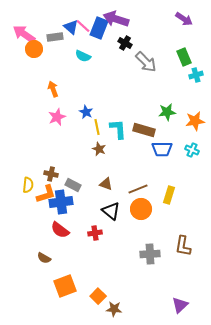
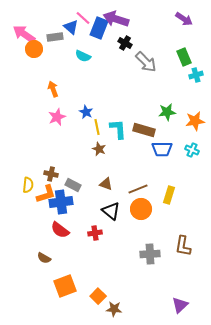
pink line at (83, 26): moved 8 px up
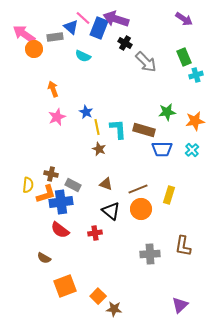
cyan cross at (192, 150): rotated 24 degrees clockwise
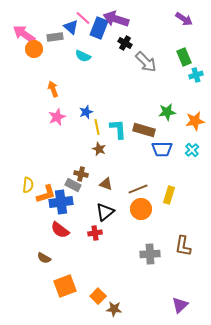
blue star at (86, 112): rotated 24 degrees clockwise
brown cross at (51, 174): moved 30 px right
black triangle at (111, 211): moved 6 px left, 1 px down; rotated 42 degrees clockwise
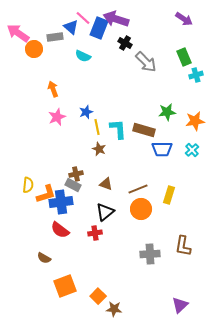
pink arrow at (24, 34): moved 6 px left, 1 px up
brown cross at (81, 174): moved 5 px left; rotated 24 degrees counterclockwise
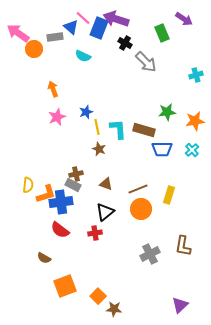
green rectangle at (184, 57): moved 22 px left, 24 px up
gray cross at (150, 254): rotated 24 degrees counterclockwise
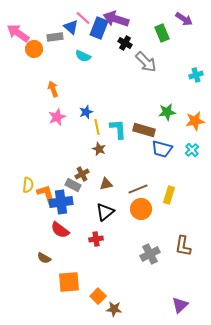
blue trapezoid at (162, 149): rotated 15 degrees clockwise
brown cross at (76, 174): moved 6 px right; rotated 16 degrees counterclockwise
brown triangle at (106, 184): rotated 32 degrees counterclockwise
orange L-shape at (46, 194): rotated 90 degrees counterclockwise
red cross at (95, 233): moved 1 px right, 6 px down
orange square at (65, 286): moved 4 px right, 4 px up; rotated 15 degrees clockwise
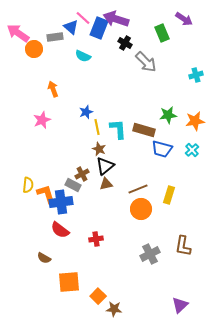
green star at (167, 112): moved 1 px right, 3 px down
pink star at (57, 117): moved 15 px left, 3 px down
black triangle at (105, 212): moved 46 px up
